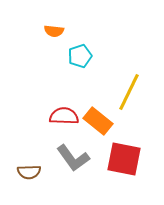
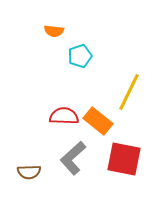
gray L-shape: rotated 84 degrees clockwise
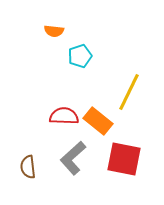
brown semicircle: moved 1 px left, 5 px up; rotated 85 degrees clockwise
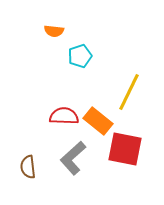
red square: moved 1 px right, 10 px up
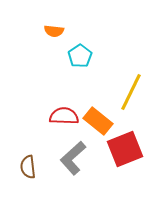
cyan pentagon: rotated 15 degrees counterclockwise
yellow line: moved 2 px right
red square: rotated 33 degrees counterclockwise
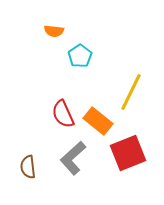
red semicircle: moved 1 px left, 2 px up; rotated 116 degrees counterclockwise
red square: moved 3 px right, 4 px down
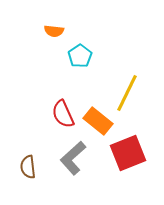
yellow line: moved 4 px left, 1 px down
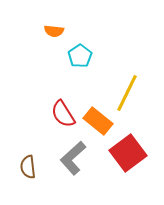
red semicircle: rotated 8 degrees counterclockwise
red square: rotated 15 degrees counterclockwise
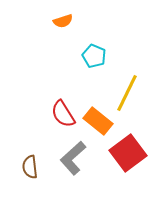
orange semicircle: moved 9 px right, 10 px up; rotated 24 degrees counterclockwise
cyan pentagon: moved 14 px right; rotated 15 degrees counterclockwise
brown semicircle: moved 2 px right
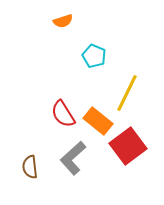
red square: moved 7 px up
